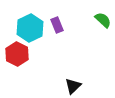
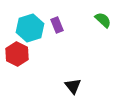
cyan hexagon: rotated 8 degrees clockwise
black triangle: rotated 24 degrees counterclockwise
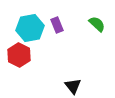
green semicircle: moved 6 px left, 4 px down
cyan hexagon: rotated 8 degrees clockwise
red hexagon: moved 2 px right, 1 px down
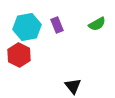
green semicircle: rotated 108 degrees clockwise
cyan hexagon: moved 3 px left, 1 px up
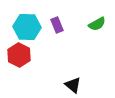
cyan hexagon: rotated 12 degrees clockwise
black triangle: moved 1 px up; rotated 12 degrees counterclockwise
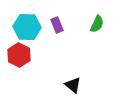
green semicircle: rotated 36 degrees counterclockwise
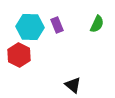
cyan hexagon: moved 3 px right
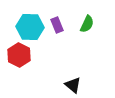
green semicircle: moved 10 px left
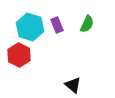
cyan hexagon: rotated 16 degrees clockwise
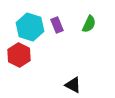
green semicircle: moved 2 px right
black triangle: rotated 12 degrees counterclockwise
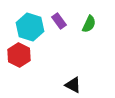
purple rectangle: moved 2 px right, 4 px up; rotated 14 degrees counterclockwise
